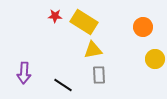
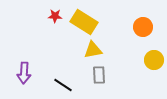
yellow circle: moved 1 px left, 1 px down
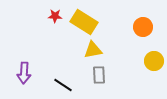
yellow circle: moved 1 px down
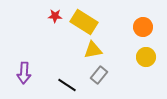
yellow circle: moved 8 px left, 4 px up
gray rectangle: rotated 42 degrees clockwise
black line: moved 4 px right
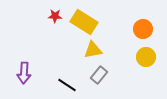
orange circle: moved 2 px down
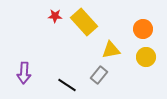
yellow rectangle: rotated 16 degrees clockwise
yellow triangle: moved 18 px right
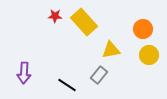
yellow circle: moved 3 px right, 2 px up
